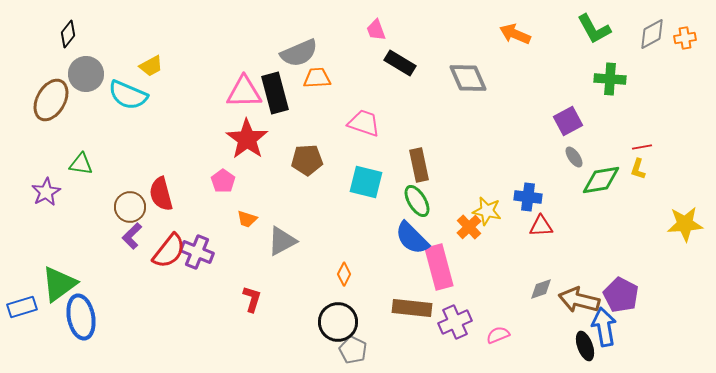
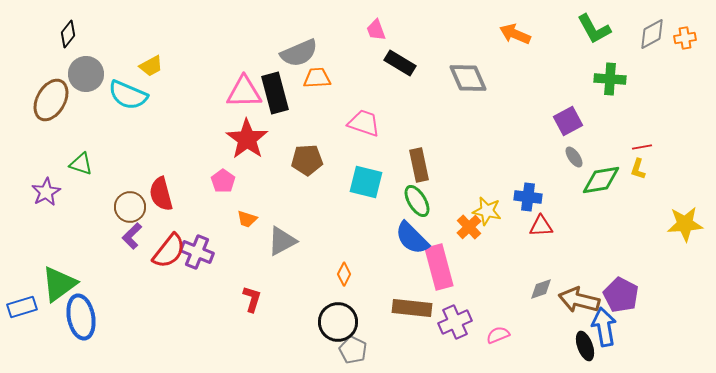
green triangle at (81, 164): rotated 10 degrees clockwise
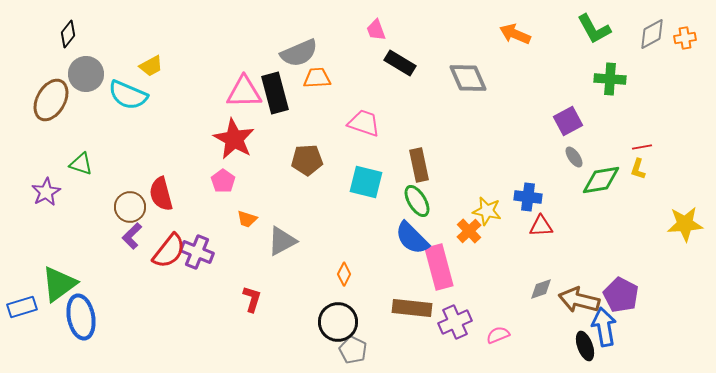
red star at (247, 139): moved 13 px left; rotated 6 degrees counterclockwise
orange cross at (469, 227): moved 4 px down
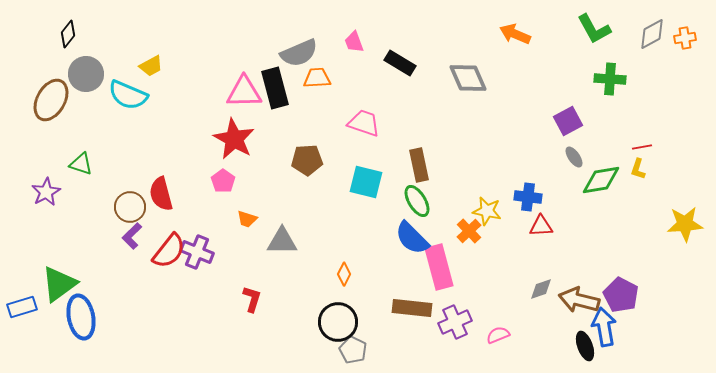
pink trapezoid at (376, 30): moved 22 px left, 12 px down
black rectangle at (275, 93): moved 5 px up
gray triangle at (282, 241): rotated 28 degrees clockwise
